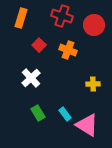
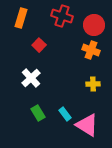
orange cross: moved 23 px right
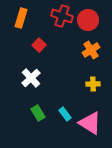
red circle: moved 6 px left, 5 px up
orange cross: rotated 36 degrees clockwise
pink triangle: moved 3 px right, 2 px up
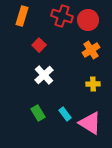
orange rectangle: moved 1 px right, 2 px up
white cross: moved 13 px right, 3 px up
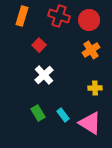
red cross: moved 3 px left
red circle: moved 1 px right
yellow cross: moved 2 px right, 4 px down
cyan rectangle: moved 2 px left, 1 px down
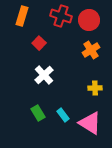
red cross: moved 2 px right
red square: moved 2 px up
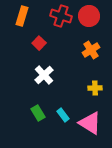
red circle: moved 4 px up
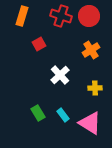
red square: moved 1 px down; rotated 16 degrees clockwise
white cross: moved 16 px right
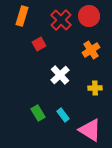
red cross: moved 4 px down; rotated 25 degrees clockwise
pink triangle: moved 7 px down
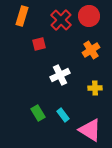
red square: rotated 16 degrees clockwise
white cross: rotated 18 degrees clockwise
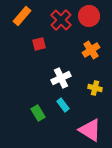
orange rectangle: rotated 24 degrees clockwise
white cross: moved 1 px right, 3 px down
yellow cross: rotated 16 degrees clockwise
cyan rectangle: moved 10 px up
